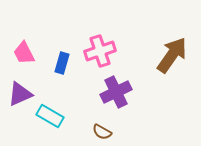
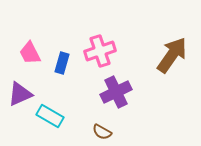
pink trapezoid: moved 6 px right
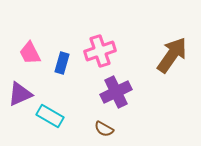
brown semicircle: moved 2 px right, 3 px up
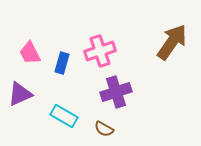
brown arrow: moved 13 px up
purple cross: rotated 8 degrees clockwise
cyan rectangle: moved 14 px right
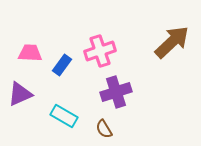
brown arrow: rotated 12 degrees clockwise
pink trapezoid: rotated 120 degrees clockwise
blue rectangle: moved 2 px down; rotated 20 degrees clockwise
brown semicircle: rotated 30 degrees clockwise
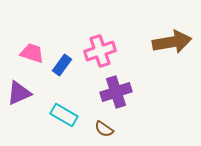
brown arrow: rotated 33 degrees clockwise
pink trapezoid: moved 2 px right; rotated 15 degrees clockwise
purple triangle: moved 1 px left, 1 px up
cyan rectangle: moved 1 px up
brown semicircle: rotated 24 degrees counterclockwise
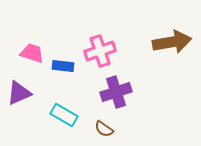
blue rectangle: moved 1 px right, 1 px down; rotated 60 degrees clockwise
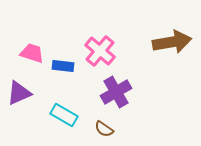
pink cross: rotated 32 degrees counterclockwise
purple cross: rotated 12 degrees counterclockwise
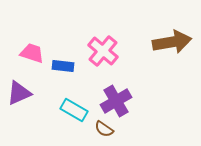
pink cross: moved 3 px right
purple cross: moved 9 px down
cyan rectangle: moved 10 px right, 5 px up
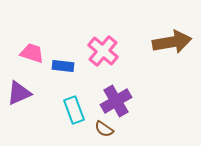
cyan rectangle: rotated 40 degrees clockwise
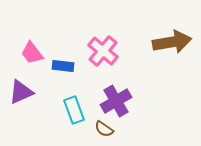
pink trapezoid: rotated 145 degrees counterclockwise
purple triangle: moved 2 px right, 1 px up
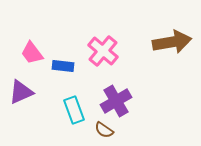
brown semicircle: moved 1 px down
